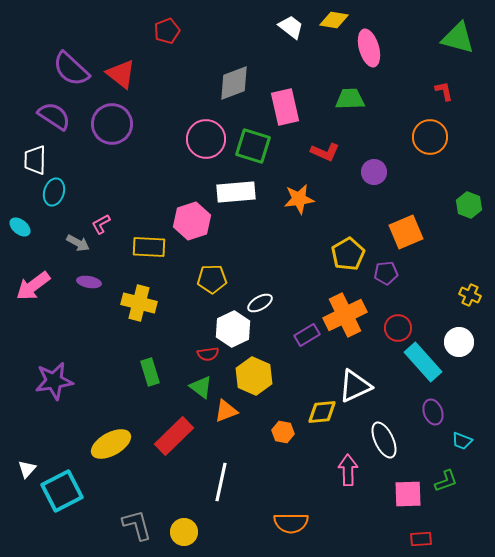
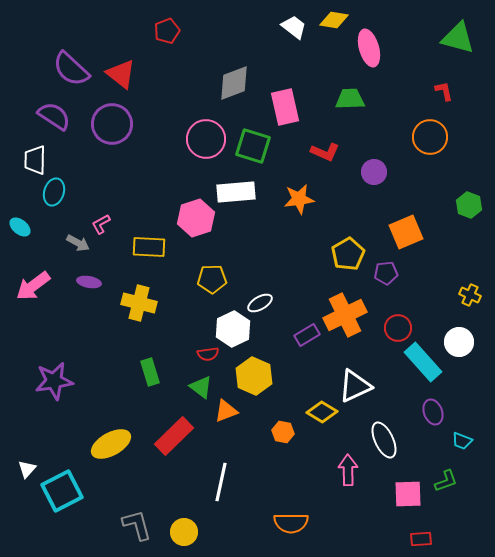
white trapezoid at (291, 27): moved 3 px right
pink hexagon at (192, 221): moved 4 px right, 3 px up
yellow diamond at (322, 412): rotated 36 degrees clockwise
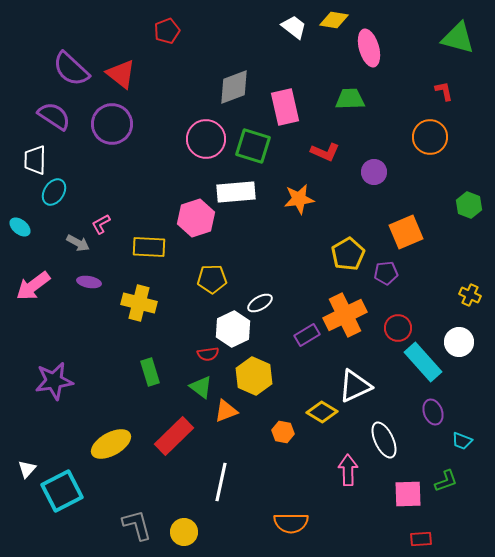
gray diamond at (234, 83): moved 4 px down
cyan ellipse at (54, 192): rotated 16 degrees clockwise
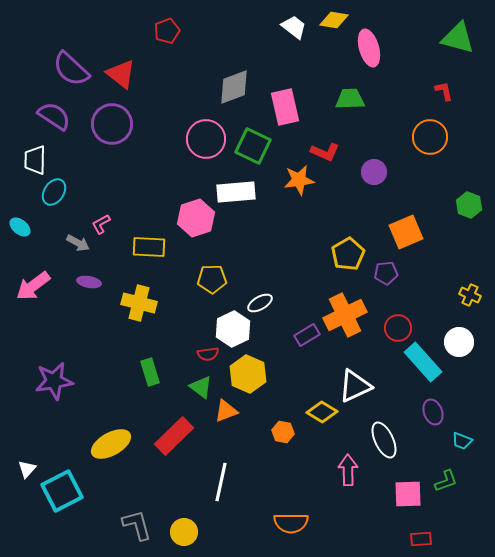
green square at (253, 146): rotated 9 degrees clockwise
orange star at (299, 199): moved 19 px up
yellow hexagon at (254, 376): moved 6 px left, 2 px up
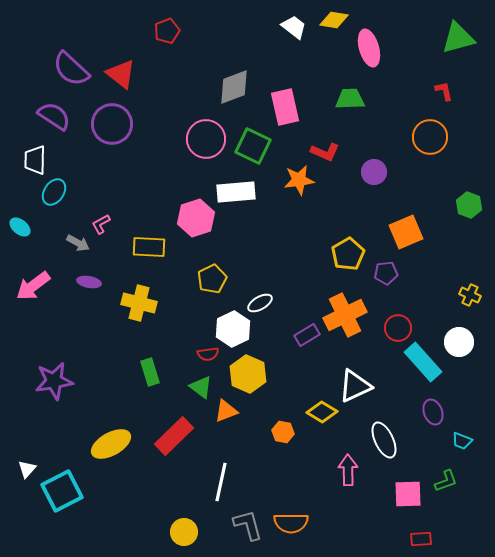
green triangle at (458, 38): rotated 30 degrees counterclockwise
yellow pentagon at (212, 279): rotated 24 degrees counterclockwise
gray L-shape at (137, 525): moved 111 px right
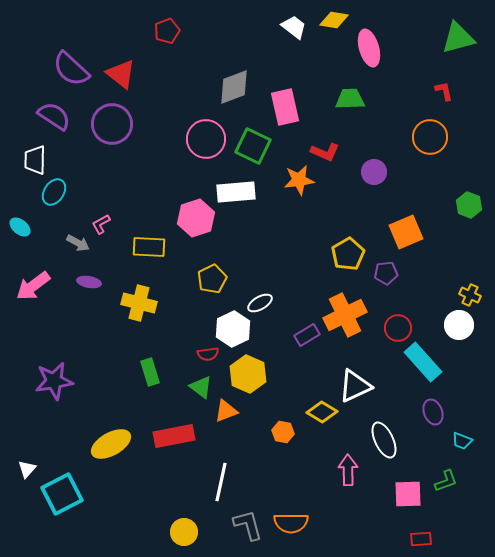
white circle at (459, 342): moved 17 px up
red rectangle at (174, 436): rotated 33 degrees clockwise
cyan square at (62, 491): moved 3 px down
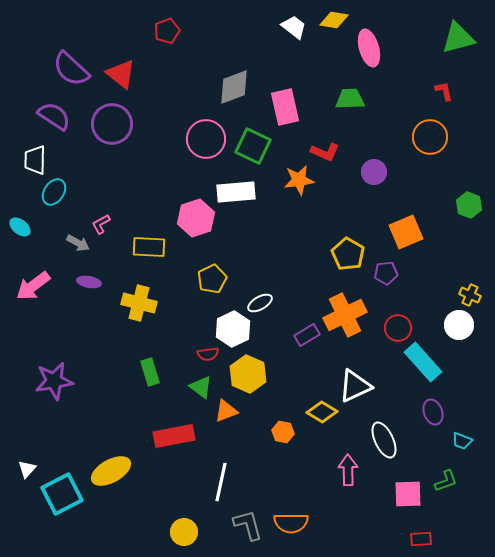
yellow pentagon at (348, 254): rotated 12 degrees counterclockwise
yellow ellipse at (111, 444): moved 27 px down
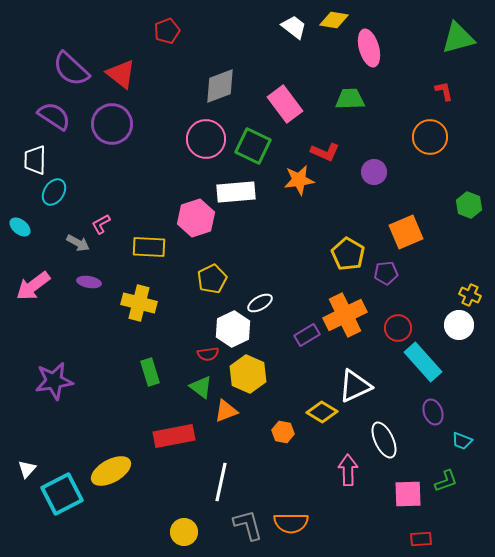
gray diamond at (234, 87): moved 14 px left, 1 px up
pink rectangle at (285, 107): moved 3 px up; rotated 24 degrees counterclockwise
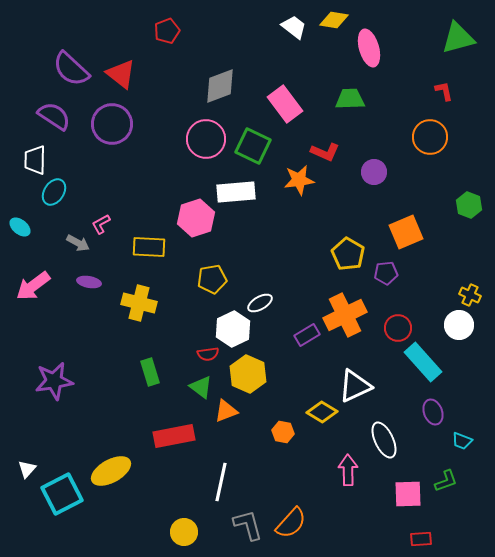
yellow pentagon at (212, 279): rotated 16 degrees clockwise
orange semicircle at (291, 523): rotated 48 degrees counterclockwise
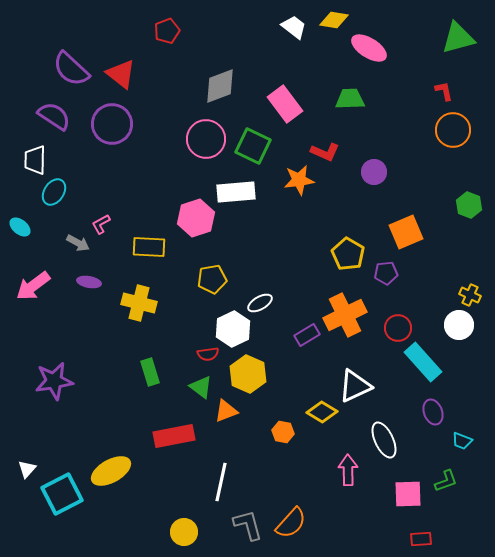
pink ellipse at (369, 48): rotated 42 degrees counterclockwise
orange circle at (430, 137): moved 23 px right, 7 px up
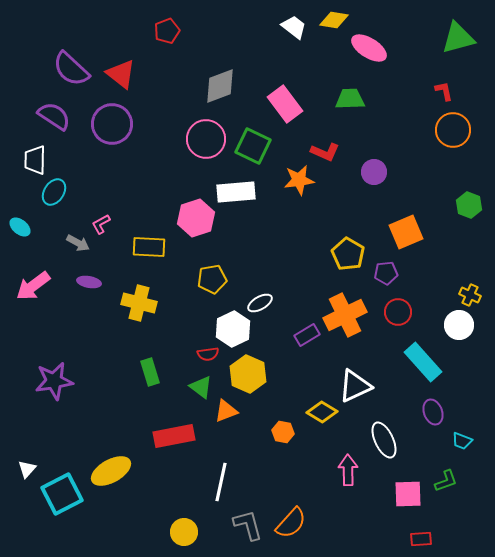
red circle at (398, 328): moved 16 px up
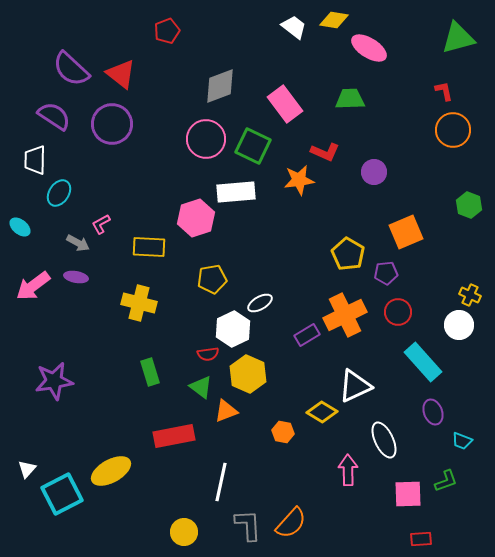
cyan ellipse at (54, 192): moved 5 px right, 1 px down
purple ellipse at (89, 282): moved 13 px left, 5 px up
gray L-shape at (248, 525): rotated 12 degrees clockwise
